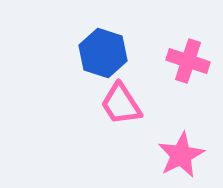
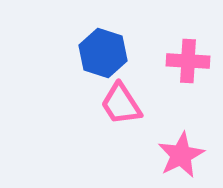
pink cross: rotated 15 degrees counterclockwise
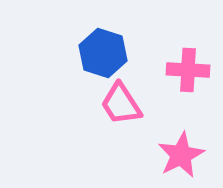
pink cross: moved 9 px down
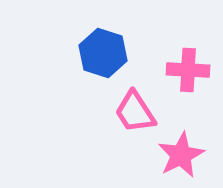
pink trapezoid: moved 14 px right, 8 px down
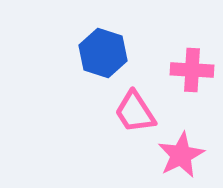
pink cross: moved 4 px right
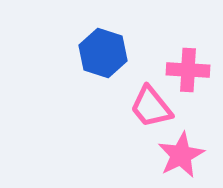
pink cross: moved 4 px left
pink trapezoid: moved 16 px right, 5 px up; rotated 6 degrees counterclockwise
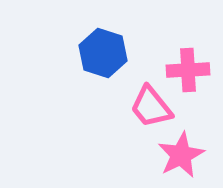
pink cross: rotated 6 degrees counterclockwise
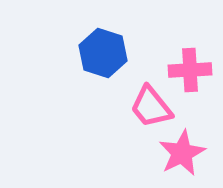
pink cross: moved 2 px right
pink star: moved 1 px right, 2 px up
